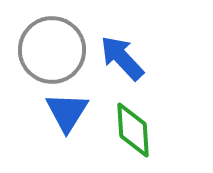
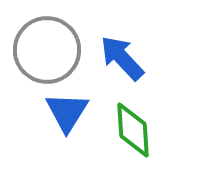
gray circle: moved 5 px left
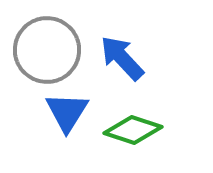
green diamond: rotated 68 degrees counterclockwise
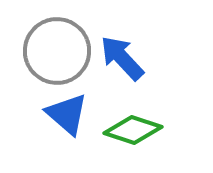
gray circle: moved 10 px right, 1 px down
blue triangle: moved 2 px down; rotated 21 degrees counterclockwise
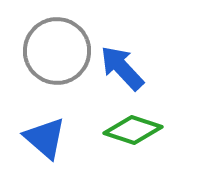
blue arrow: moved 10 px down
blue triangle: moved 22 px left, 24 px down
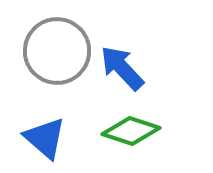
green diamond: moved 2 px left, 1 px down
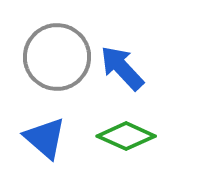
gray circle: moved 6 px down
green diamond: moved 5 px left, 5 px down; rotated 6 degrees clockwise
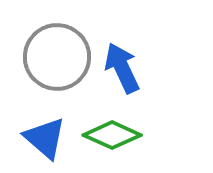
blue arrow: rotated 18 degrees clockwise
green diamond: moved 14 px left, 1 px up
